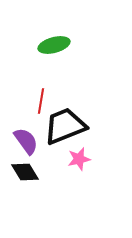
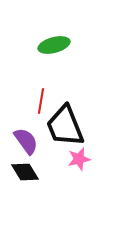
black trapezoid: rotated 90 degrees counterclockwise
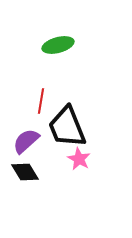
green ellipse: moved 4 px right
black trapezoid: moved 2 px right, 1 px down
purple semicircle: rotated 96 degrees counterclockwise
pink star: rotated 30 degrees counterclockwise
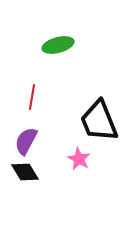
red line: moved 9 px left, 4 px up
black trapezoid: moved 32 px right, 6 px up
purple semicircle: rotated 20 degrees counterclockwise
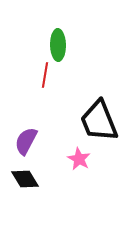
green ellipse: rotated 76 degrees counterclockwise
red line: moved 13 px right, 22 px up
black diamond: moved 7 px down
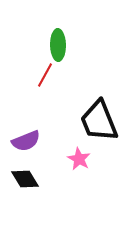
red line: rotated 20 degrees clockwise
purple semicircle: rotated 140 degrees counterclockwise
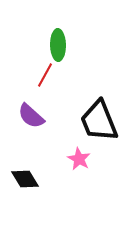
purple semicircle: moved 5 px right, 25 px up; rotated 64 degrees clockwise
